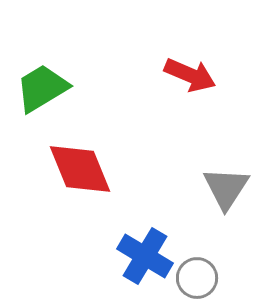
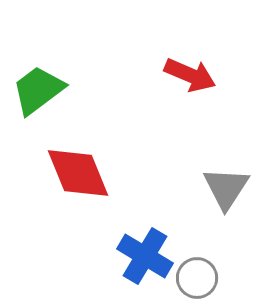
green trapezoid: moved 4 px left, 2 px down; rotated 6 degrees counterclockwise
red diamond: moved 2 px left, 4 px down
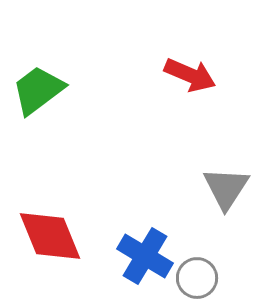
red diamond: moved 28 px left, 63 px down
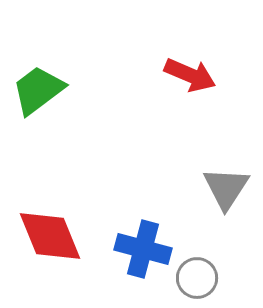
blue cross: moved 2 px left, 7 px up; rotated 16 degrees counterclockwise
